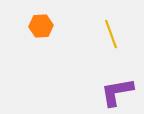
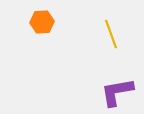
orange hexagon: moved 1 px right, 4 px up
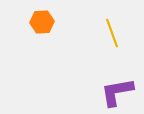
yellow line: moved 1 px right, 1 px up
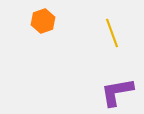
orange hexagon: moved 1 px right, 1 px up; rotated 15 degrees counterclockwise
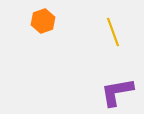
yellow line: moved 1 px right, 1 px up
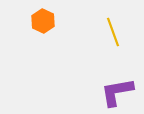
orange hexagon: rotated 15 degrees counterclockwise
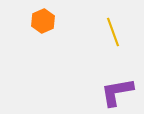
orange hexagon: rotated 10 degrees clockwise
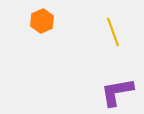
orange hexagon: moved 1 px left
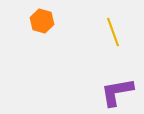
orange hexagon: rotated 20 degrees counterclockwise
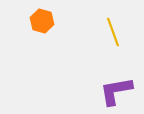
purple L-shape: moved 1 px left, 1 px up
